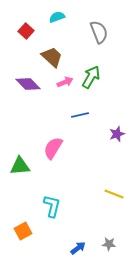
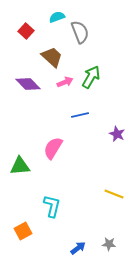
gray semicircle: moved 19 px left
purple star: rotated 28 degrees counterclockwise
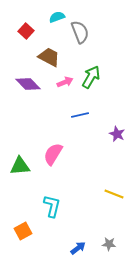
brown trapezoid: moved 3 px left; rotated 15 degrees counterclockwise
pink semicircle: moved 6 px down
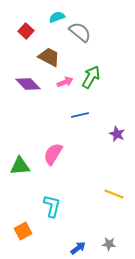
gray semicircle: rotated 30 degrees counterclockwise
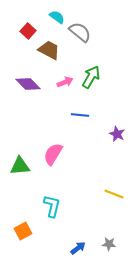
cyan semicircle: rotated 56 degrees clockwise
red square: moved 2 px right
brown trapezoid: moved 7 px up
blue line: rotated 18 degrees clockwise
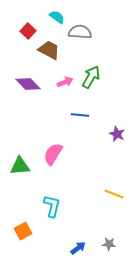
gray semicircle: rotated 35 degrees counterclockwise
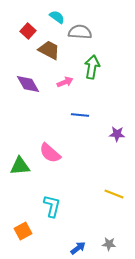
green arrow: moved 1 px right, 10 px up; rotated 20 degrees counterclockwise
purple diamond: rotated 15 degrees clockwise
purple star: rotated 21 degrees counterclockwise
pink semicircle: moved 3 px left, 1 px up; rotated 80 degrees counterclockwise
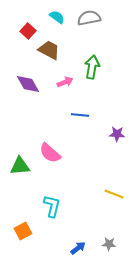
gray semicircle: moved 9 px right, 14 px up; rotated 15 degrees counterclockwise
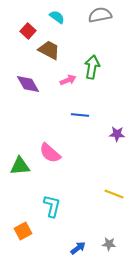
gray semicircle: moved 11 px right, 3 px up
pink arrow: moved 3 px right, 2 px up
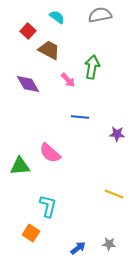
pink arrow: rotated 70 degrees clockwise
blue line: moved 2 px down
cyan L-shape: moved 4 px left
orange square: moved 8 px right, 2 px down; rotated 30 degrees counterclockwise
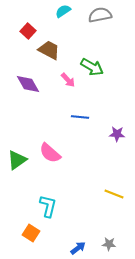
cyan semicircle: moved 6 px right, 6 px up; rotated 70 degrees counterclockwise
green arrow: rotated 110 degrees clockwise
green triangle: moved 3 px left, 6 px up; rotated 30 degrees counterclockwise
